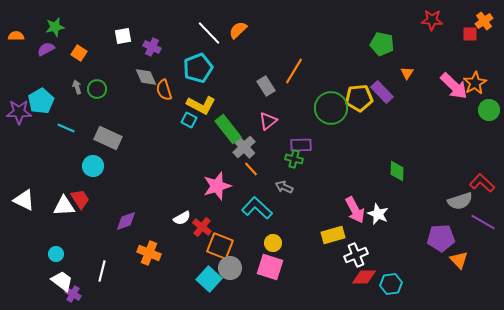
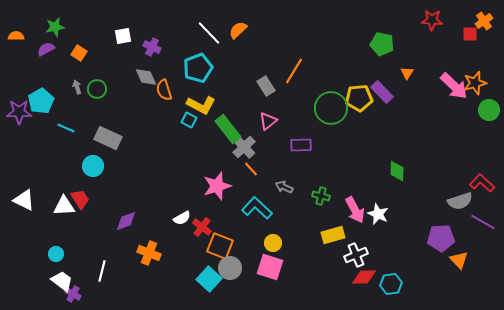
orange star at (475, 83): rotated 15 degrees clockwise
green cross at (294, 159): moved 27 px right, 37 px down
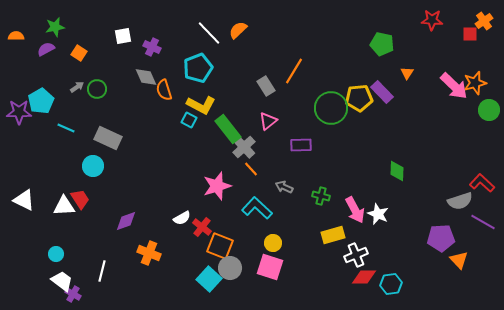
gray arrow at (77, 87): rotated 72 degrees clockwise
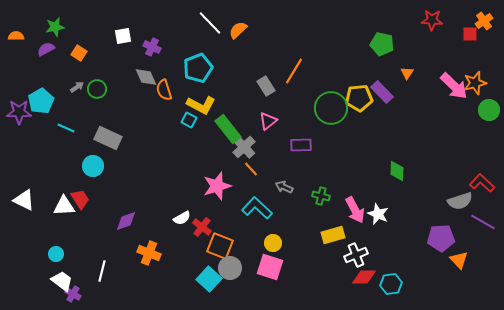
white line at (209, 33): moved 1 px right, 10 px up
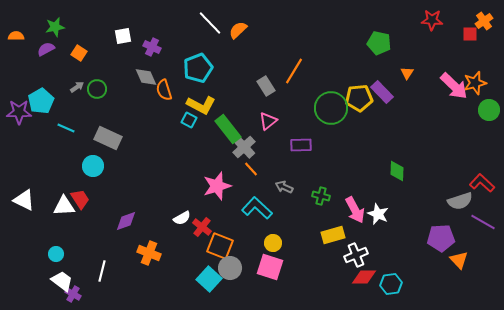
green pentagon at (382, 44): moved 3 px left, 1 px up
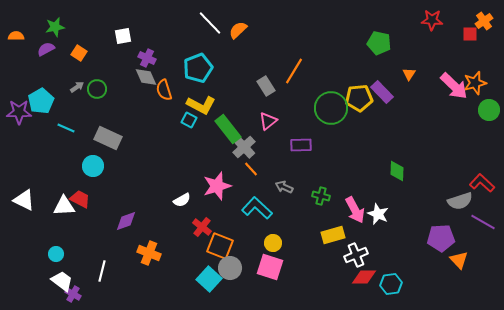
purple cross at (152, 47): moved 5 px left, 11 px down
orange triangle at (407, 73): moved 2 px right, 1 px down
red trapezoid at (80, 199): rotated 30 degrees counterclockwise
white semicircle at (182, 218): moved 18 px up
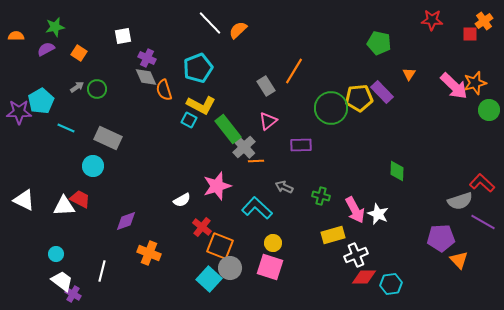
orange line at (251, 169): moved 5 px right, 8 px up; rotated 49 degrees counterclockwise
